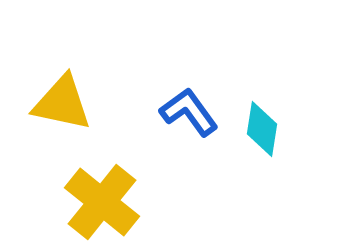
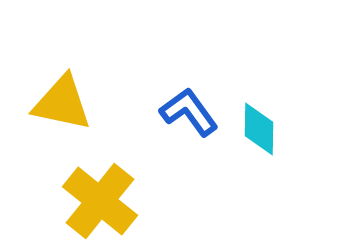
cyan diamond: moved 3 px left; rotated 8 degrees counterclockwise
yellow cross: moved 2 px left, 1 px up
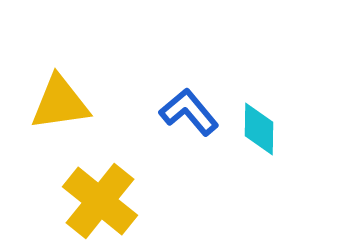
yellow triangle: moved 2 px left; rotated 20 degrees counterclockwise
blue L-shape: rotated 4 degrees counterclockwise
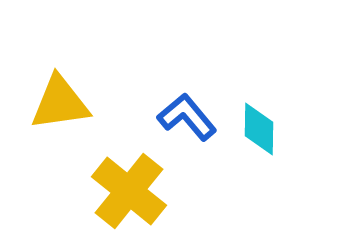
blue L-shape: moved 2 px left, 5 px down
yellow cross: moved 29 px right, 10 px up
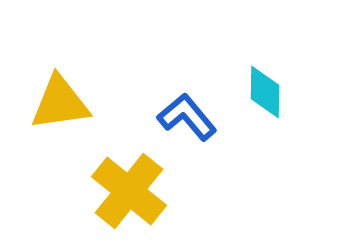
cyan diamond: moved 6 px right, 37 px up
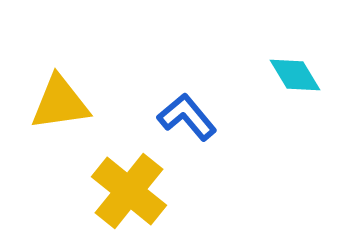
cyan diamond: moved 30 px right, 17 px up; rotated 32 degrees counterclockwise
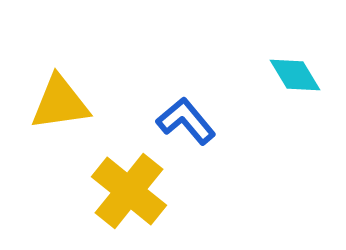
blue L-shape: moved 1 px left, 4 px down
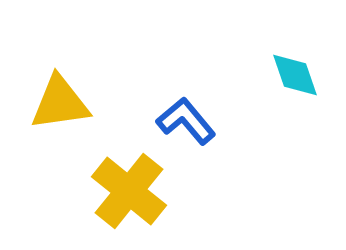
cyan diamond: rotated 12 degrees clockwise
